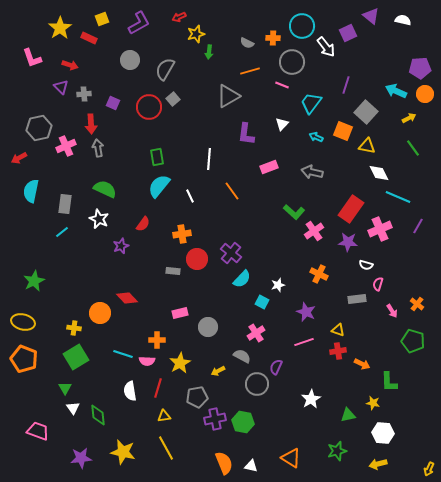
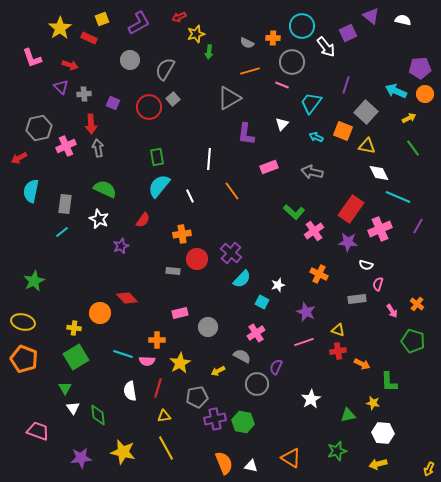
gray triangle at (228, 96): moved 1 px right, 2 px down
red semicircle at (143, 224): moved 4 px up
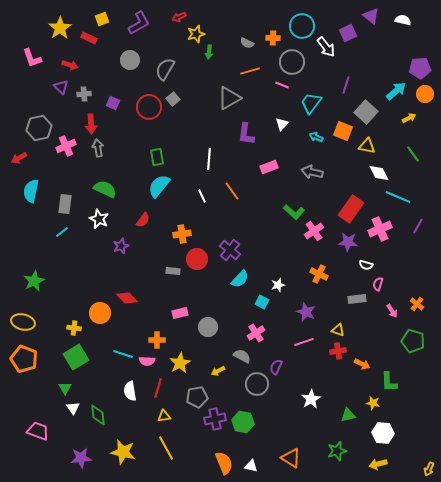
cyan arrow at (396, 91): rotated 115 degrees clockwise
green line at (413, 148): moved 6 px down
white line at (190, 196): moved 12 px right
purple cross at (231, 253): moved 1 px left, 3 px up
cyan semicircle at (242, 279): moved 2 px left
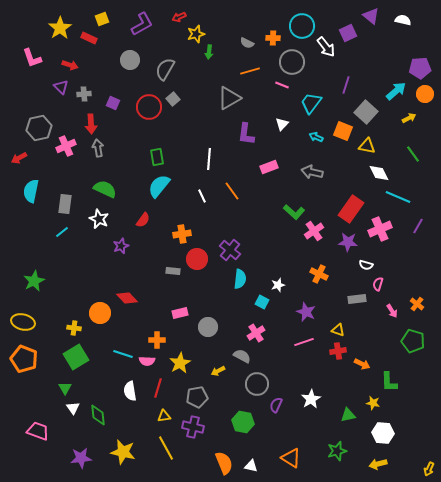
purple L-shape at (139, 23): moved 3 px right, 1 px down
cyan semicircle at (240, 279): rotated 36 degrees counterclockwise
purple semicircle at (276, 367): moved 38 px down
purple cross at (215, 419): moved 22 px left, 8 px down; rotated 25 degrees clockwise
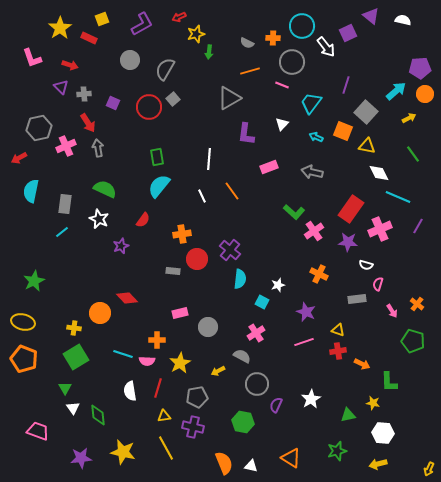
red arrow at (91, 124): moved 3 px left, 1 px up; rotated 30 degrees counterclockwise
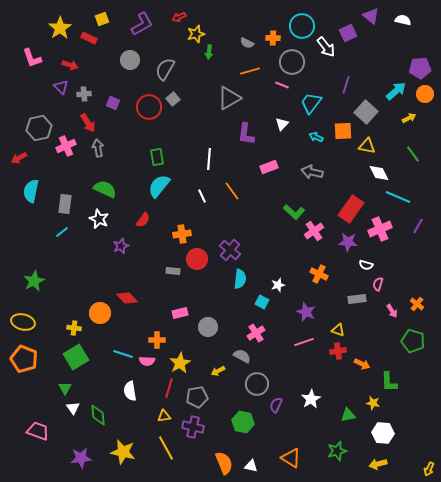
orange square at (343, 131): rotated 24 degrees counterclockwise
red line at (158, 388): moved 11 px right
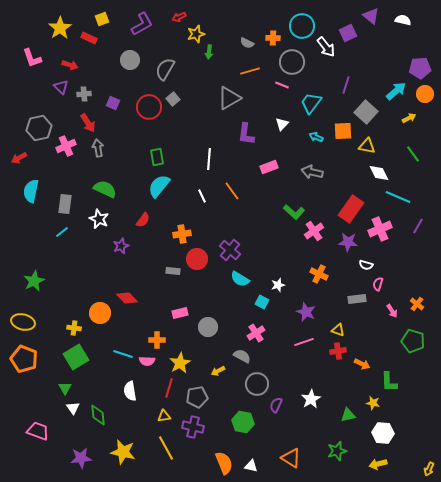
cyan semicircle at (240, 279): rotated 114 degrees clockwise
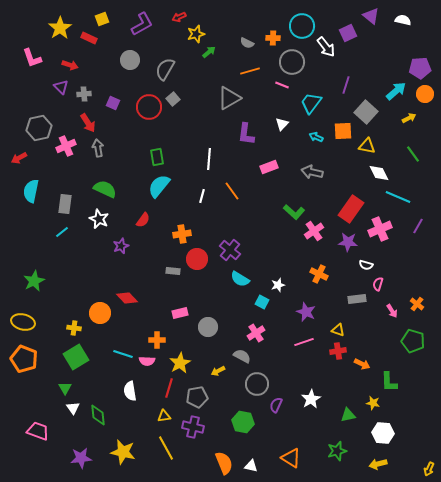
green arrow at (209, 52): rotated 136 degrees counterclockwise
white line at (202, 196): rotated 40 degrees clockwise
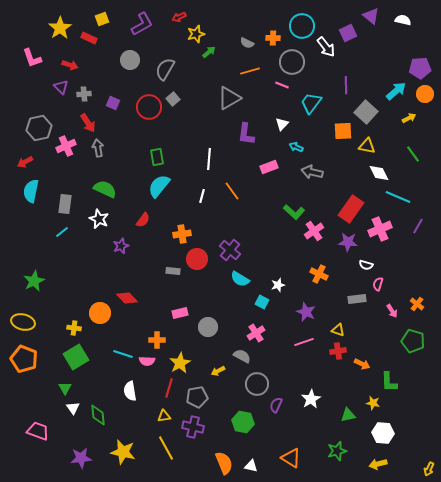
purple line at (346, 85): rotated 18 degrees counterclockwise
cyan arrow at (316, 137): moved 20 px left, 10 px down
red arrow at (19, 158): moved 6 px right, 4 px down
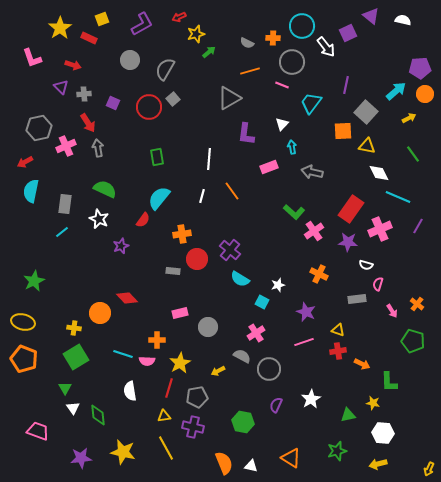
red arrow at (70, 65): moved 3 px right
purple line at (346, 85): rotated 12 degrees clockwise
cyan arrow at (296, 147): moved 4 px left; rotated 56 degrees clockwise
cyan semicircle at (159, 186): moved 12 px down
gray circle at (257, 384): moved 12 px right, 15 px up
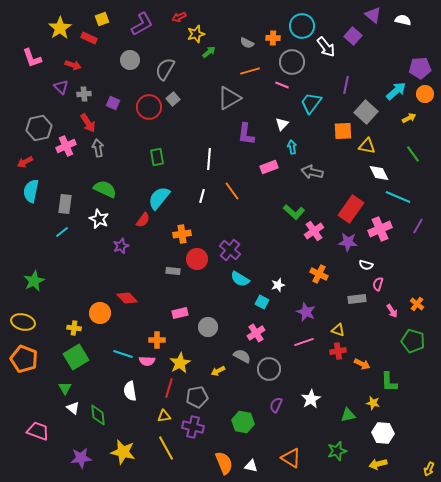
purple triangle at (371, 16): moved 2 px right, 1 px up
purple square at (348, 33): moved 5 px right, 3 px down; rotated 24 degrees counterclockwise
white triangle at (73, 408): rotated 16 degrees counterclockwise
